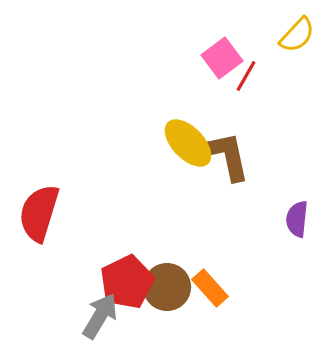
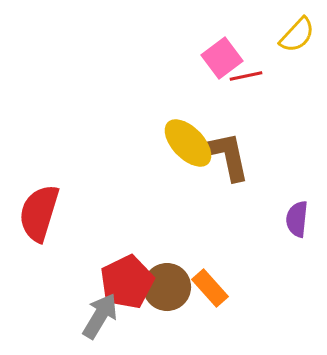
red line: rotated 48 degrees clockwise
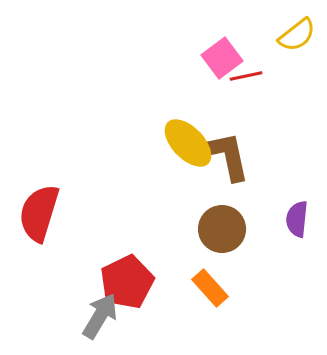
yellow semicircle: rotated 9 degrees clockwise
brown circle: moved 55 px right, 58 px up
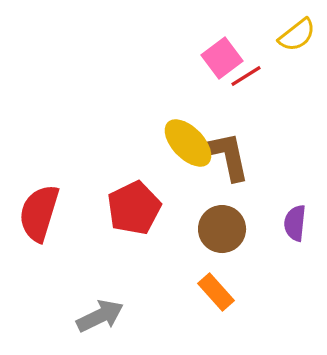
red line: rotated 20 degrees counterclockwise
purple semicircle: moved 2 px left, 4 px down
red pentagon: moved 7 px right, 74 px up
orange rectangle: moved 6 px right, 4 px down
gray arrow: rotated 33 degrees clockwise
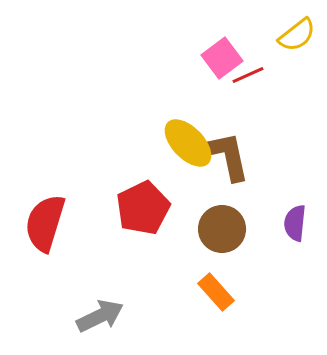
red line: moved 2 px right, 1 px up; rotated 8 degrees clockwise
red pentagon: moved 9 px right
red semicircle: moved 6 px right, 10 px down
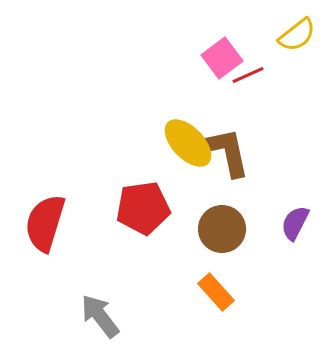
brown L-shape: moved 4 px up
red pentagon: rotated 18 degrees clockwise
purple semicircle: rotated 21 degrees clockwise
gray arrow: rotated 102 degrees counterclockwise
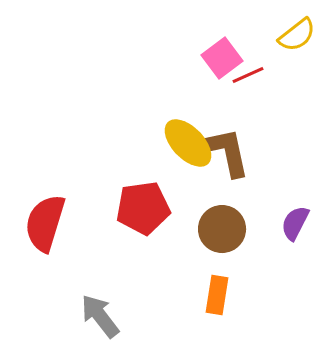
orange rectangle: moved 1 px right, 3 px down; rotated 51 degrees clockwise
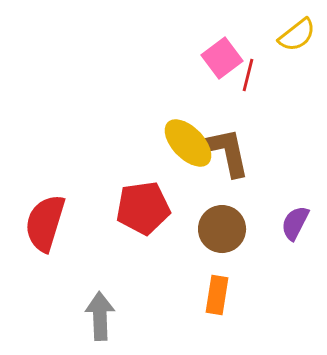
red line: rotated 52 degrees counterclockwise
gray arrow: rotated 36 degrees clockwise
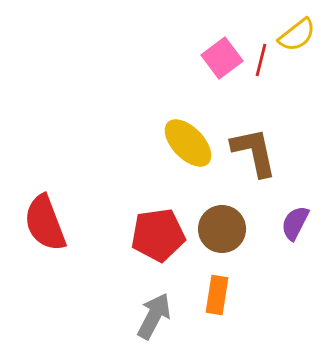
red line: moved 13 px right, 15 px up
brown L-shape: moved 27 px right
red pentagon: moved 15 px right, 27 px down
red semicircle: rotated 38 degrees counterclockwise
gray arrow: moved 54 px right; rotated 30 degrees clockwise
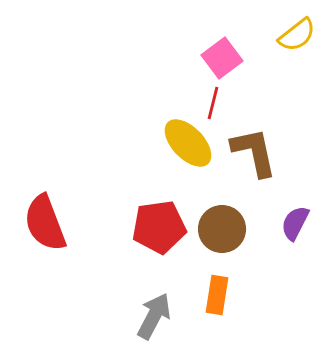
red line: moved 48 px left, 43 px down
red pentagon: moved 1 px right, 8 px up
